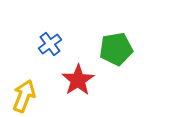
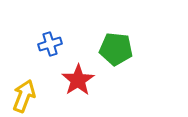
blue cross: rotated 20 degrees clockwise
green pentagon: rotated 16 degrees clockwise
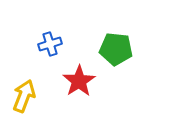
red star: moved 1 px right, 1 px down
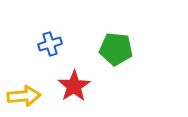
red star: moved 5 px left, 5 px down
yellow arrow: rotated 64 degrees clockwise
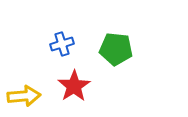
blue cross: moved 12 px right
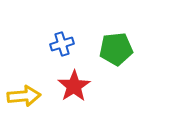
green pentagon: rotated 12 degrees counterclockwise
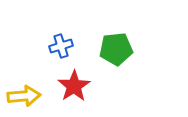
blue cross: moved 1 px left, 2 px down
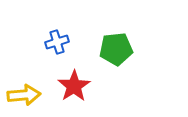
blue cross: moved 4 px left, 4 px up
yellow arrow: moved 1 px up
